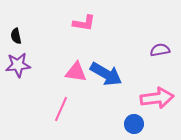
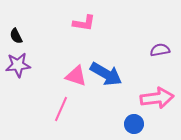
black semicircle: rotated 14 degrees counterclockwise
pink triangle: moved 4 px down; rotated 10 degrees clockwise
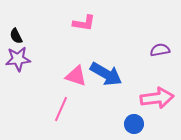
purple star: moved 6 px up
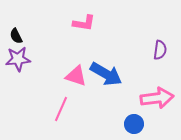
purple semicircle: rotated 108 degrees clockwise
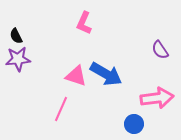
pink L-shape: rotated 105 degrees clockwise
purple semicircle: rotated 138 degrees clockwise
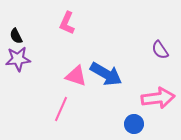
pink L-shape: moved 17 px left
pink arrow: moved 1 px right
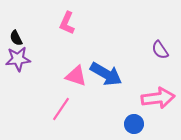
black semicircle: moved 2 px down
pink line: rotated 10 degrees clockwise
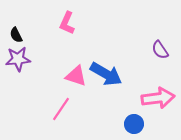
black semicircle: moved 3 px up
